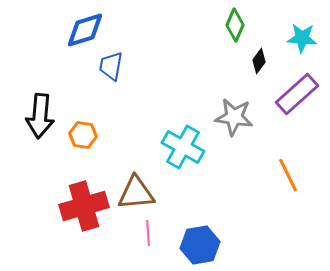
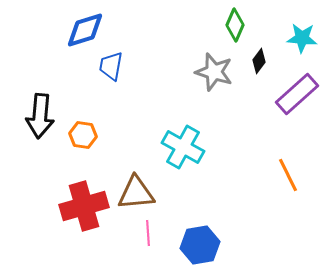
gray star: moved 20 px left, 45 px up; rotated 9 degrees clockwise
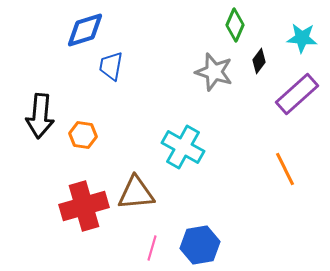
orange line: moved 3 px left, 6 px up
pink line: moved 4 px right, 15 px down; rotated 20 degrees clockwise
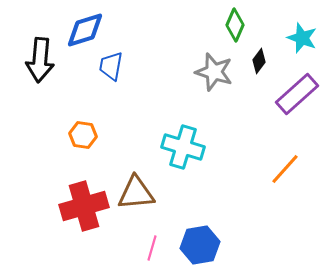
cyan star: rotated 16 degrees clockwise
black arrow: moved 56 px up
cyan cross: rotated 12 degrees counterclockwise
orange line: rotated 68 degrees clockwise
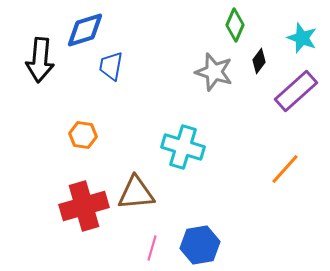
purple rectangle: moved 1 px left, 3 px up
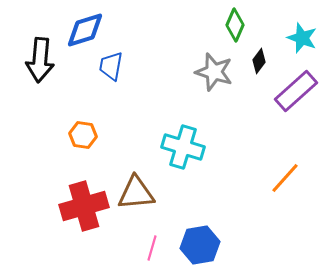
orange line: moved 9 px down
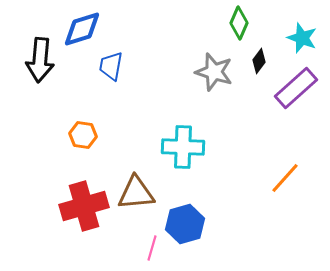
green diamond: moved 4 px right, 2 px up
blue diamond: moved 3 px left, 1 px up
purple rectangle: moved 3 px up
cyan cross: rotated 15 degrees counterclockwise
blue hexagon: moved 15 px left, 21 px up; rotated 6 degrees counterclockwise
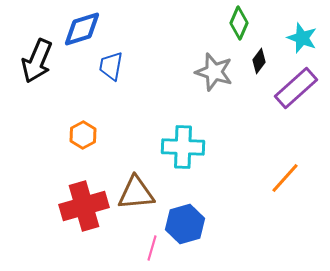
black arrow: moved 3 px left, 1 px down; rotated 18 degrees clockwise
orange hexagon: rotated 24 degrees clockwise
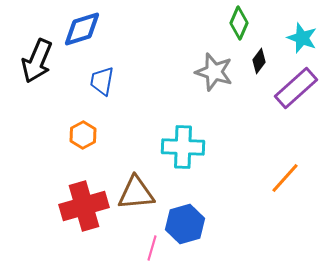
blue trapezoid: moved 9 px left, 15 px down
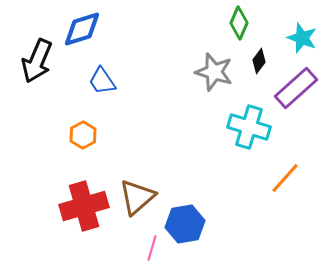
blue trapezoid: rotated 44 degrees counterclockwise
cyan cross: moved 66 px right, 20 px up; rotated 15 degrees clockwise
brown triangle: moved 1 px right, 4 px down; rotated 36 degrees counterclockwise
blue hexagon: rotated 6 degrees clockwise
